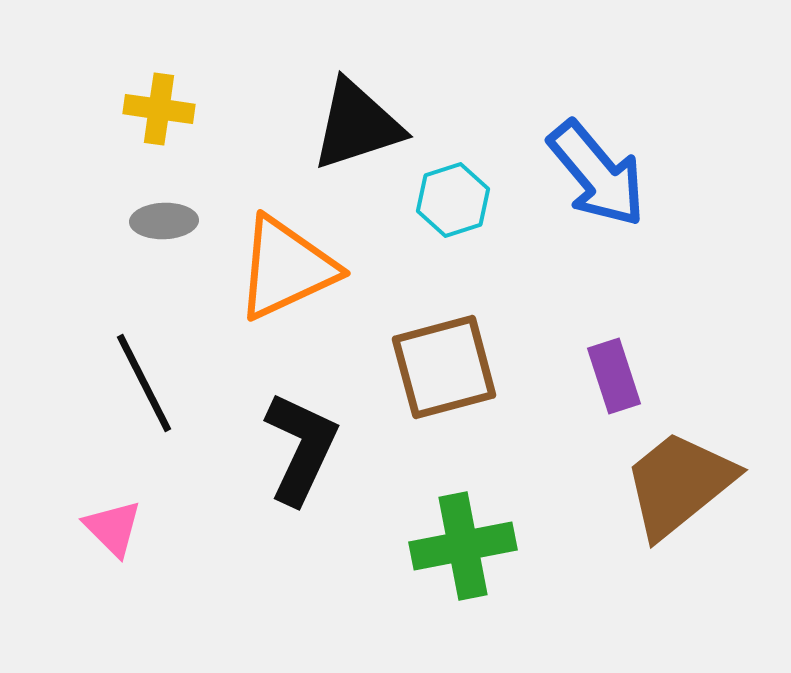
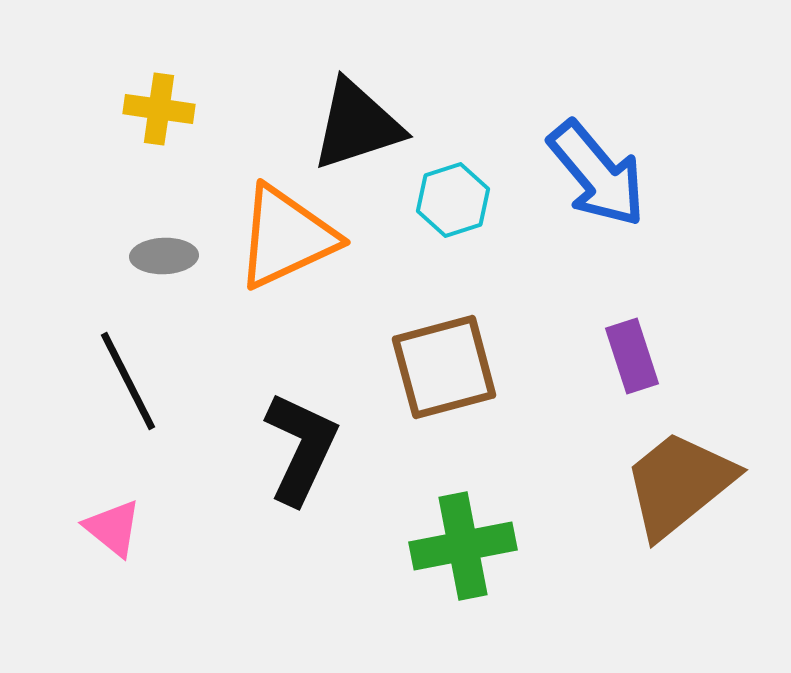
gray ellipse: moved 35 px down
orange triangle: moved 31 px up
purple rectangle: moved 18 px right, 20 px up
black line: moved 16 px left, 2 px up
pink triangle: rotated 6 degrees counterclockwise
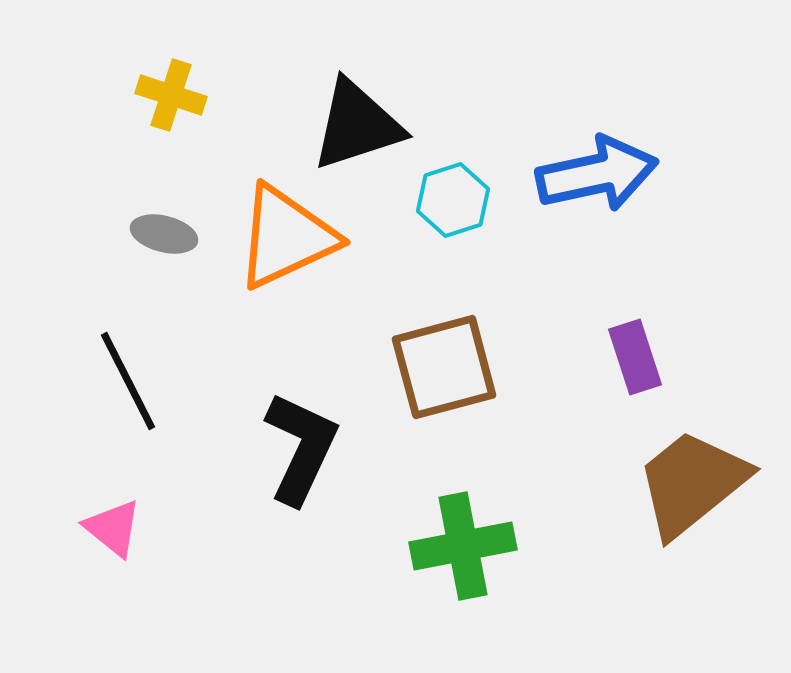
yellow cross: moved 12 px right, 14 px up; rotated 10 degrees clockwise
blue arrow: rotated 62 degrees counterclockwise
gray ellipse: moved 22 px up; rotated 16 degrees clockwise
purple rectangle: moved 3 px right, 1 px down
brown trapezoid: moved 13 px right, 1 px up
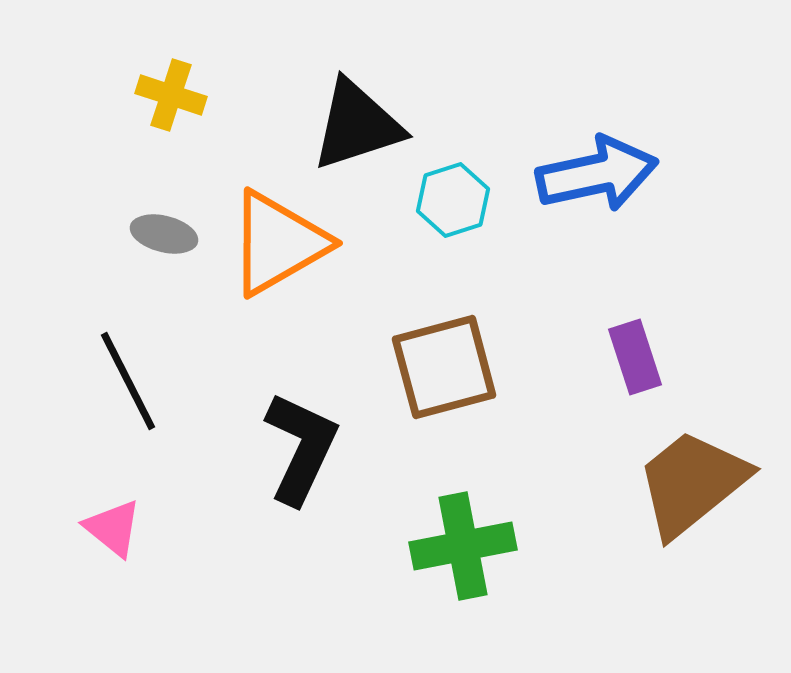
orange triangle: moved 8 px left, 6 px down; rotated 5 degrees counterclockwise
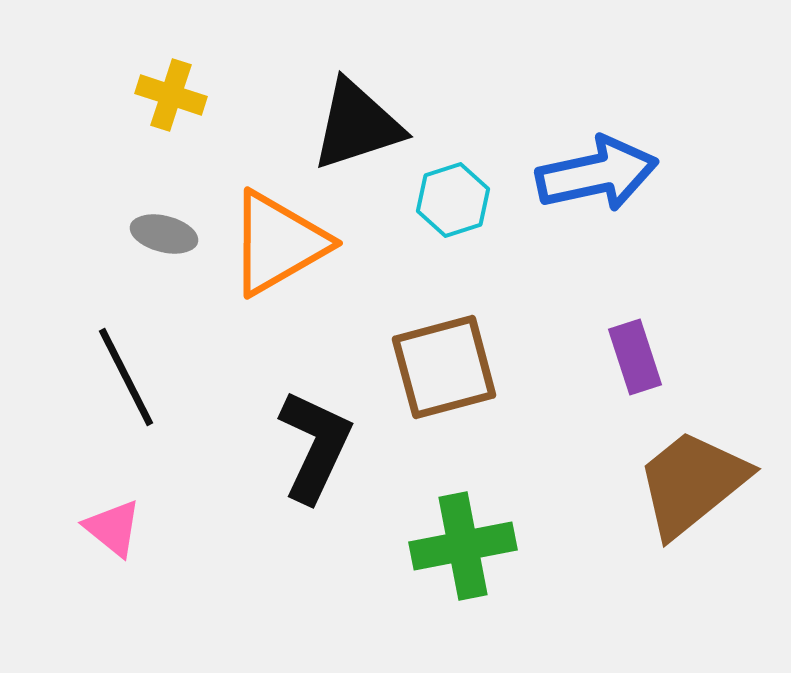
black line: moved 2 px left, 4 px up
black L-shape: moved 14 px right, 2 px up
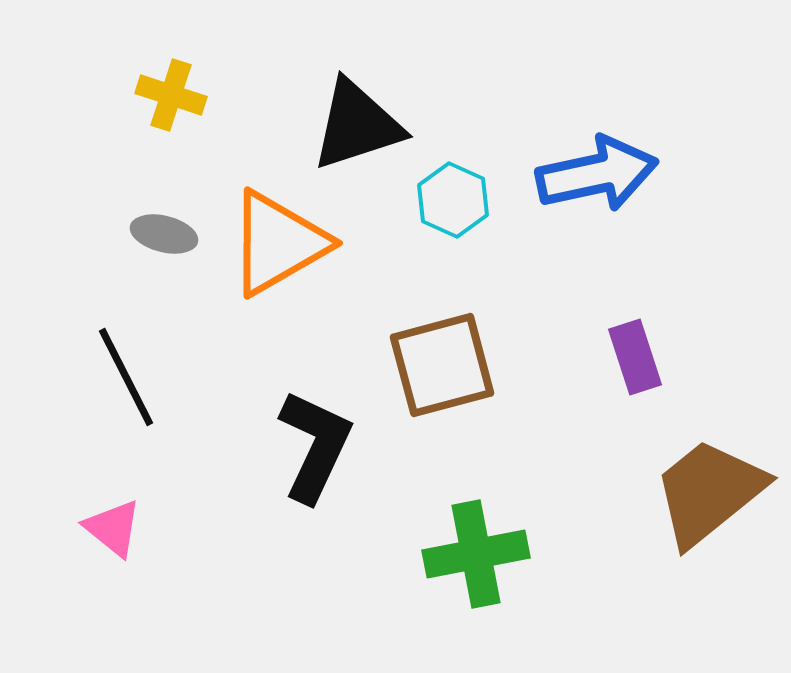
cyan hexagon: rotated 18 degrees counterclockwise
brown square: moved 2 px left, 2 px up
brown trapezoid: moved 17 px right, 9 px down
green cross: moved 13 px right, 8 px down
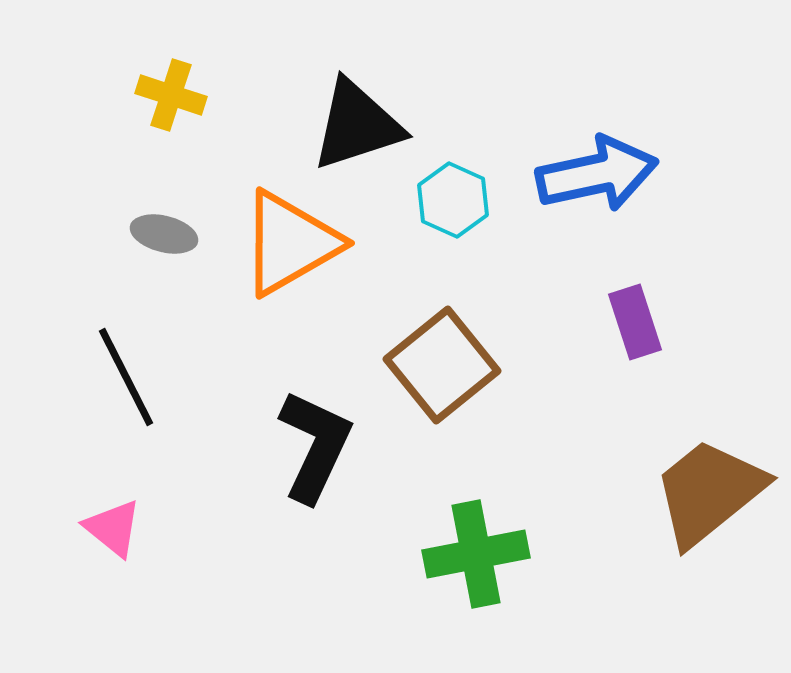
orange triangle: moved 12 px right
purple rectangle: moved 35 px up
brown square: rotated 24 degrees counterclockwise
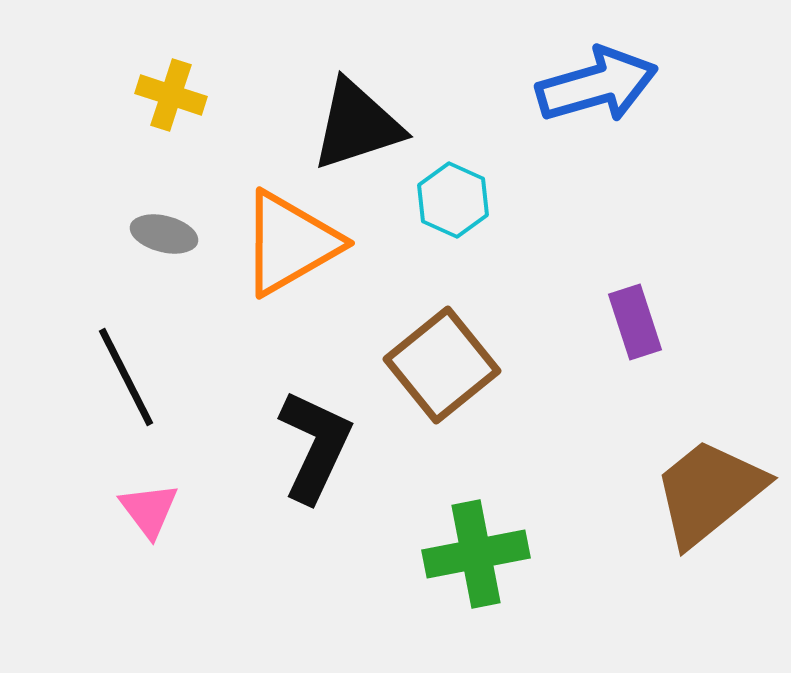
blue arrow: moved 89 px up; rotated 4 degrees counterclockwise
pink triangle: moved 36 px right, 18 px up; rotated 14 degrees clockwise
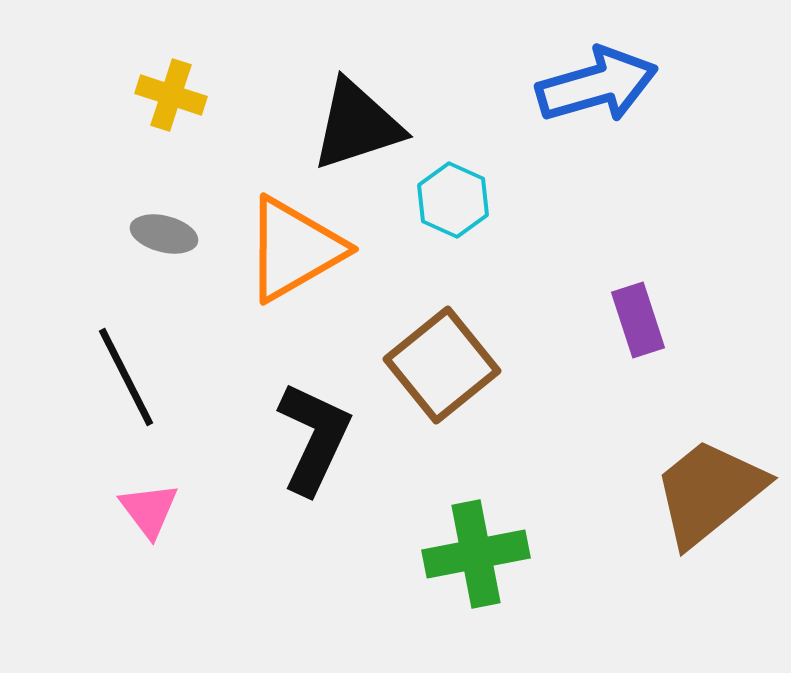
orange triangle: moved 4 px right, 6 px down
purple rectangle: moved 3 px right, 2 px up
black L-shape: moved 1 px left, 8 px up
